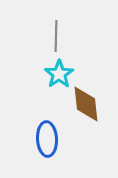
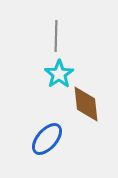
blue ellipse: rotated 44 degrees clockwise
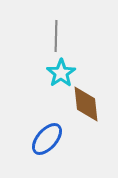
cyan star: moved 2 px right, 1 px up
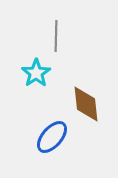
cyan star: moved 25 px left
blue ellipse: moved 5 px right, 2 px up
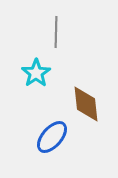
gray line: moved 4 px up
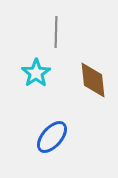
brown diamond: moved 7 px right, 24 px up
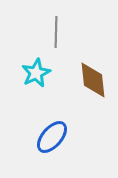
cyan star: rotated 8 degrees clockwise
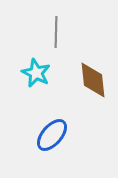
cyan star: rotated 20 degrees counterclockwise
blue ellipse: moved 2 px up
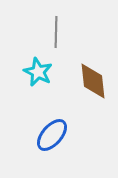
cyan star: moved 2 px right, 1 px up
brown diamond: moved 1 px down
